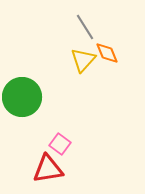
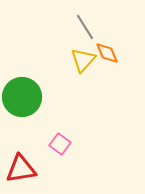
red triangle: moved 27 px left
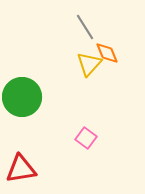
yellow triangle: moved 6 px right, 4 px down
pink square: moved 26 px right, 6 px up
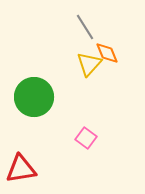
green circle: moved 12 px right
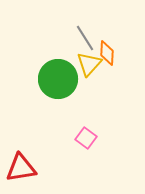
gray line: moved 11 px down
orange diamond: rotated 25 degrees clockwise
green circle: moved 24 px right, 18 px up
red triangle: moved 1 px up
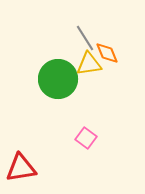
orange diamond: rotated 25 degrees counterclockwise
yellow triangle: rotated 40 degrees clockwise
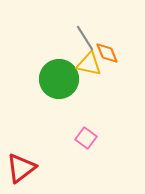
yellow triangle: rotated 20 degrees clockwise
green circle: moved 1 px right
red triangle: rotated 28 degrees counterclockwise
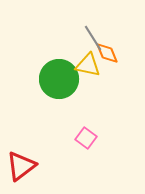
gray line: moved 8 px right
yellow triangle: moved 1 px left, 1 px down
red triangle: moved 2 px up
